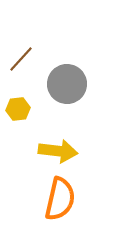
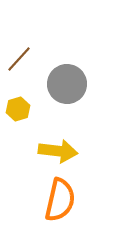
brown line: moved 2 px left
yellow hexagon: rotated 10 degrees counterclockwise
orange semicircle: moved 1 px down
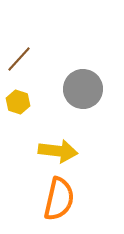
gray circle: moved 16 px right, 5 px down
yellow hexagon: moved 7 px up; rotated 25 degrees counterclockwise
orange semicircle: moved 1 px left, 1 px up
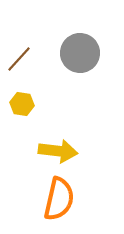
gray circle: moved 3 px left, 36 px up
yellow hexagon: moved 4 px right, 2 px down; rotated 10 degrees counterclockwise
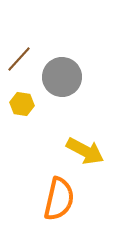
gray circle: moved 18 px left, 24 px down
yellow arrow: moved 27 px right; rotated 21 degrees clockwise
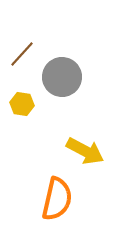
brown line: moved 3 px right, 5 px up
orange semicircle: moved 2 px left
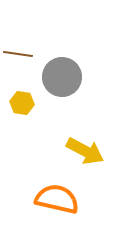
brown line: moved 4 px left; rotated 56 degrees clockwise
yellow hexagon: moved 1 px up
orange semicircle: rotated 90 degrees counterclockwise
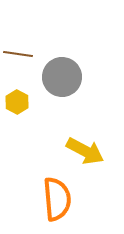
yellow hexagon: moved 5 px left, 1 px up; rotated 20 degrees clockwise
orange semicircle: rotated 72 degrees clockwise
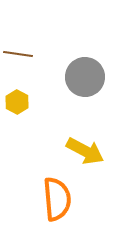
gray circle: moved 23 px right
